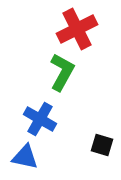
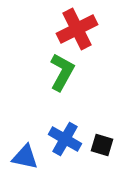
blue cross: moved 25 px right, 20 px down
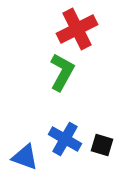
blue triangle: rotated 8 degrees clockwise
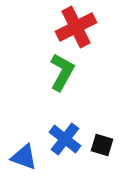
red cross: moved 1 px left, 2 px up
blue cross: rotated 8 degrees clockwise
blue triangle: moved 1 px left
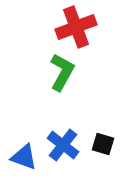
red cross: rotated 6 degrees clockwise
blue cross: moved 2 px left, 6 px down
black square: moved 1 px right, 1 px up
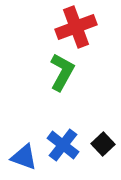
black square: rotated 30 degrees clockwise
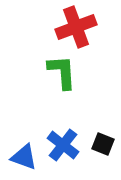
green L-shape: rotated 33 degrees counterclockwise
black square: rotated 25 degrees counterclockwise
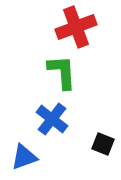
blue cross: moved 11 px left, 26 px up
blue triangle: rotated 40 degrees counterclockwise
